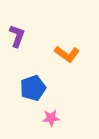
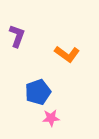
blue pentagon: moved 5 px right, 4 px down
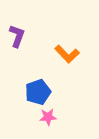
orange L-shape: rotated 10 degrees clockwise
pink star: moved 3 px left, 1 px up
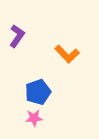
purple L-shape: rotated 15 degrees clockwise
pink star: moved 14 px left, 1 px down
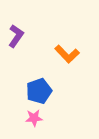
purple L-shape: moved 1 px left
blue pentagon: moved 1 px right, 1 px up
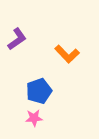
purple L-shape: moved 1 px right, 3 px down; rotated 20 degrees clockwise
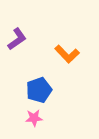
blue pentagon: moved 1 px up
